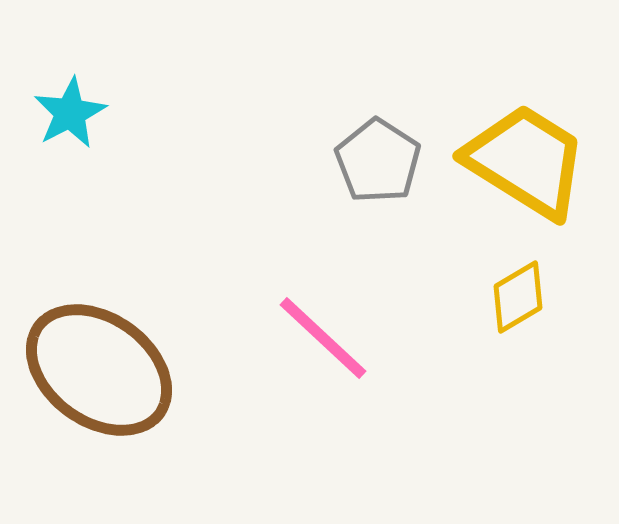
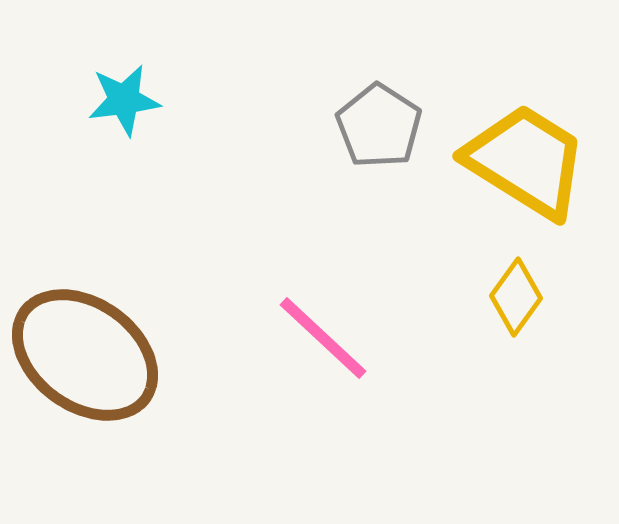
cyan star: moved 54 px right, 13 px up; rotated 20 degrees clockwise
gray pentagon: moved 1 px right, 35 px up
yellow diamond: moved 2 px left; rotated 24 degrees counterclockwise
brown ellipse: moved 14 px left, 15 px up
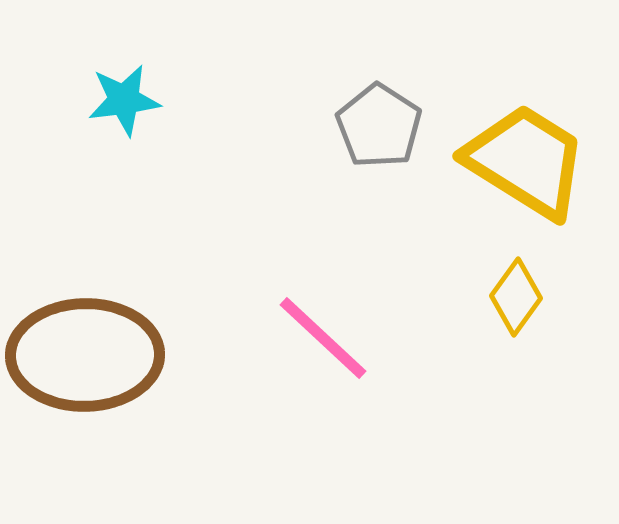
brown ellipse: rotated 37 degrees counterclockwise
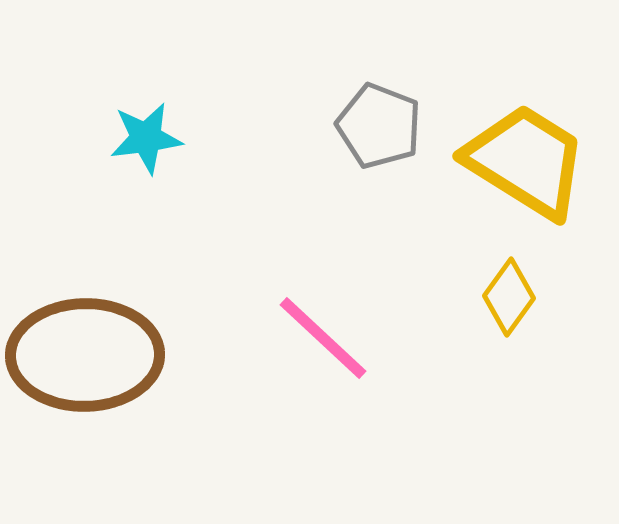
cyan star: moved 22 px right, 38 px down
gray pentagon: rotated 12 degrees counterclockwise
yellow diamond: moved 7 px left
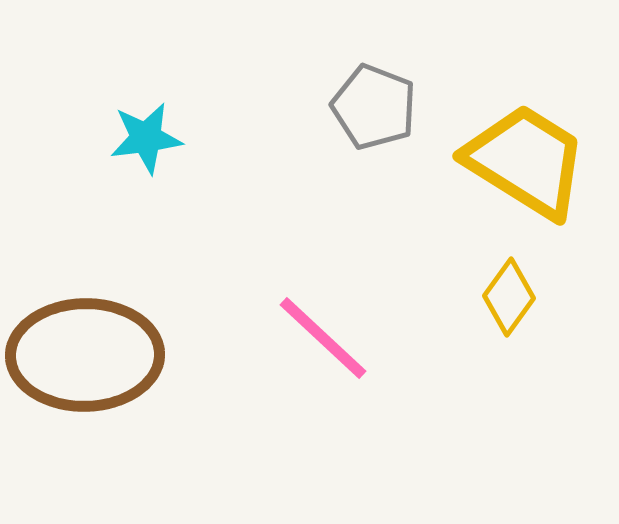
gray pentagon: moved 5 px left, 19 px up
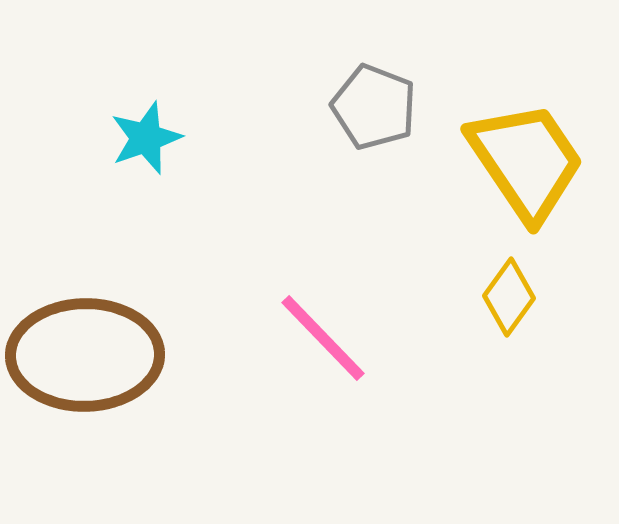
cyan star: rotated 12 degrees counterclockwise
yellow trapezoid: rotated 24 degrees clockwise
pink line: rotated 3 degrees clockwise
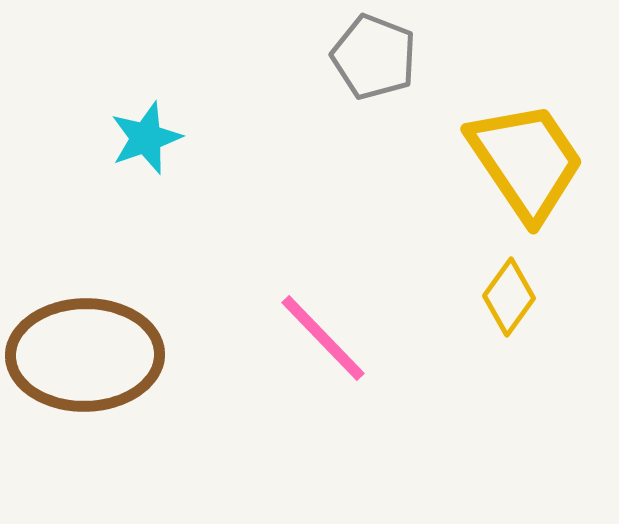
gray pentagon: moved 50 px up
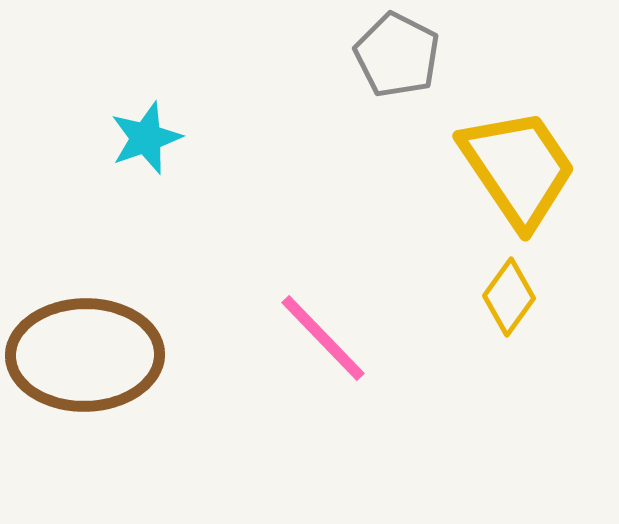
gray pentagon: moved 23 px right, 2 px up; rotated 6 degrees clockwise
yellow trapezoid: moved 8 px left, 7 px down
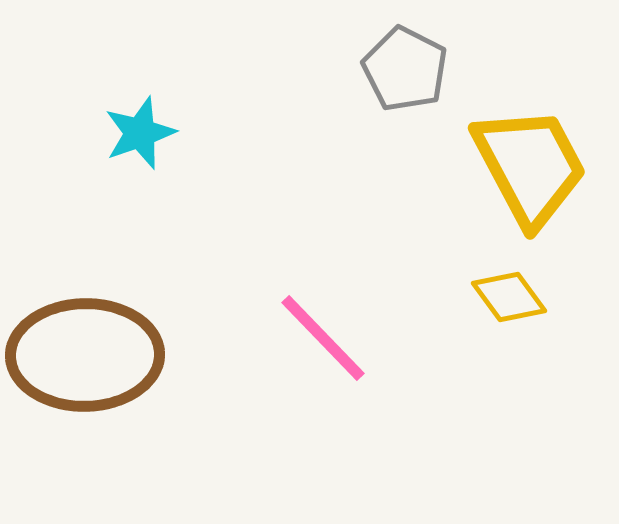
gray pentagon: moved 8 px right, 14 px down
cyan star: moved 6 px left, 5 px up
yellow trapezoid: moved 12 px right, 2 px up; rotated 6 degrees clockwise
yellow diamond: rotated 72 degrees counterclockwise
